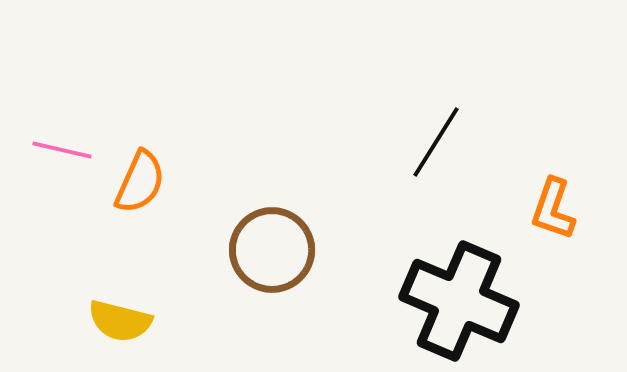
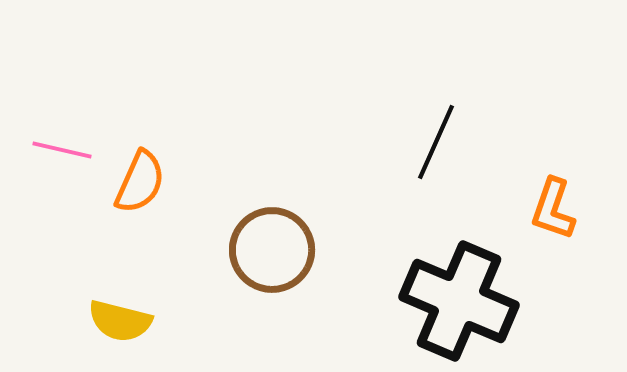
black line: rotated 8 degrees counterclockwise
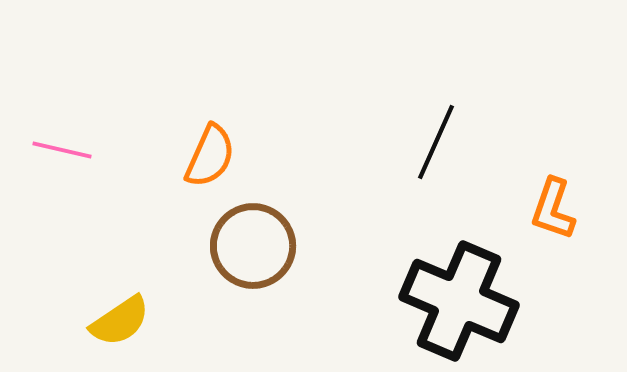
orange semicircle: moved 70 px right, 26 px up
brown circle: moved 19 px left, 4 px up
yellow semicircle: rotated 48 degrees counterclockwise
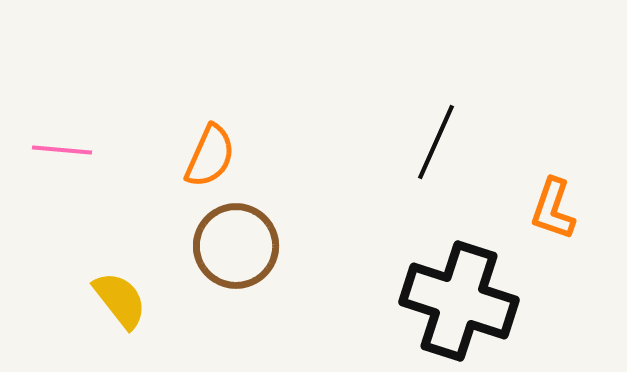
pink line: rotated 8 degrees counterclockwise
brown circle: moved 17 px left
black cross: rotated 5 degrees counterclockwise
yellow semicircle: moved 21 px up; rotated 94 degrees counterclockwise
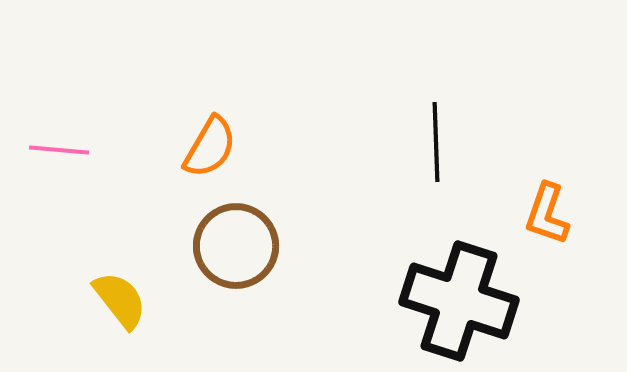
black line: rotated 26 degrees counterclockwise
pink line: moved 3 px left
orange semicircle: moved 9 px up; rotated 6 degrees clockwise
orange L-shape: moved 6 px left, 5 px down
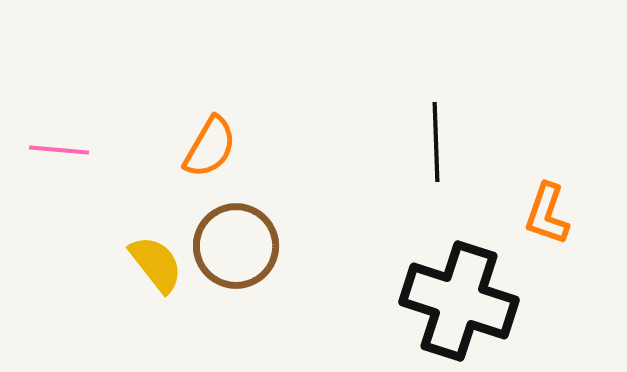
yellow semicircle: moved 36 px right, 36 px up
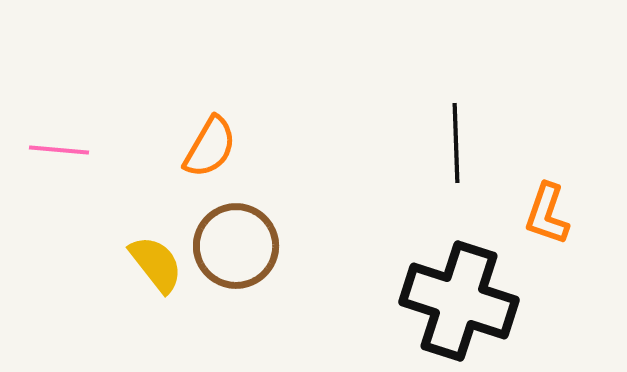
black line: moved 20 px right, 1 px down
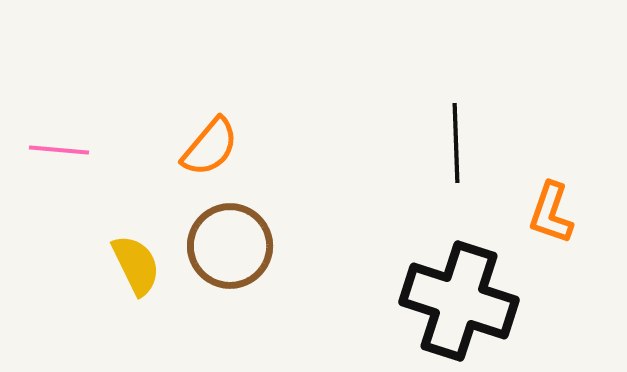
orange semicircle: rotated 10 degrees clockwise
orange L-shape: moved 4 px right, 1 px up
brown circle: moved 6 px left
yellow semicircle: moved 20 px left, 1 px down; rotated 12 degrees clockwise
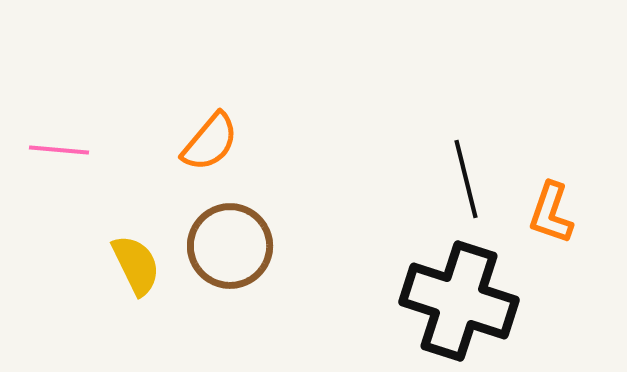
black line: moved 10 px right, 36 px down; rotated 12 degrees counterclockwise
orange semicircle: moved 5 px up
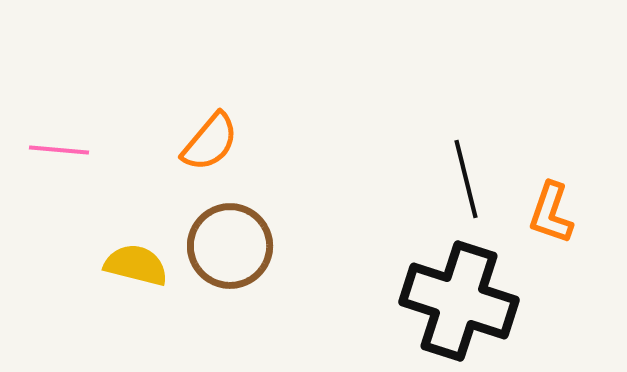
yellow semicircle: rotated 50 degrees counterclockwise
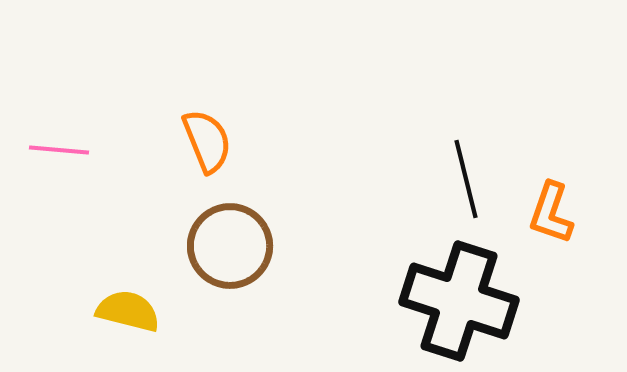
orange semicircle: moved 3 px left, 1 px up; rotated 62 degrees counterclockwise
yellow semicircle: moved 8 px left, 46 px down
